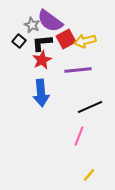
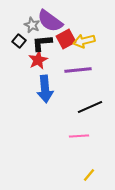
yellow arrow: moved 1 px left
red star: moved 4 px left
blue arrow: moved 4 px right, 4 px up
pink line: rotated 66 degrees clockwise
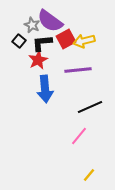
pink line: rotated 48 degrees counterclockwise
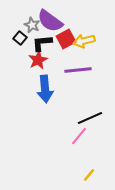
black square: moved 1 px right, 3 px up
black line: moved 11 px down
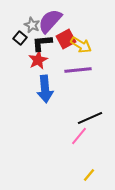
purple semicircle: rotated 96 degrees clockwise
yellow arrow: moved 3 px left, 4 px down; rotated 135 degrees counterclockwise
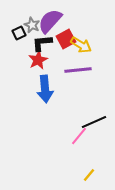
black square: moved 1 px left, 5 px up; rotated 24 degrees clockwise
black line: moved 4 px right, 4 px down
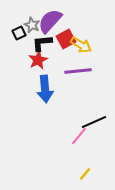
purple line: moved 1 px down
yellow line: moved 4 px left, 1 px up
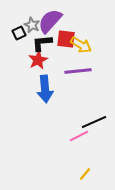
red square: rotated 36 degrees clockwise
pink line: rotated 24 degrees clockwise
